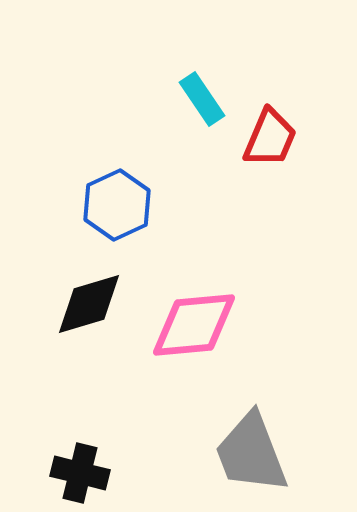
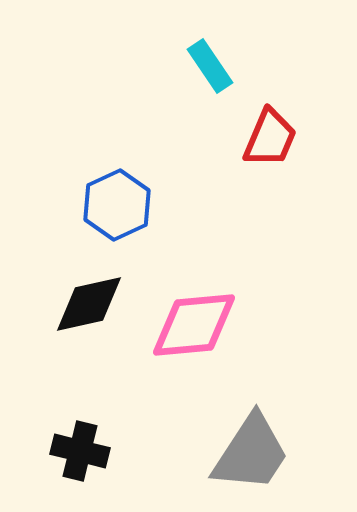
cyan rectangle: moved 8 px right, 33 px up
black diamond: rotated 4 degrees clockwise
gray trapezoid: rotated 126 degrees counterclockwise
black cross: moved 22 px up
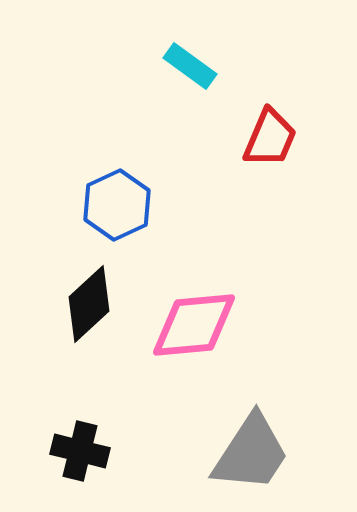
cyan rectangle: moved 20 px left; rotated 20 degrees counterclockwise
black diamond: rotated 30 degrees counterclockwise
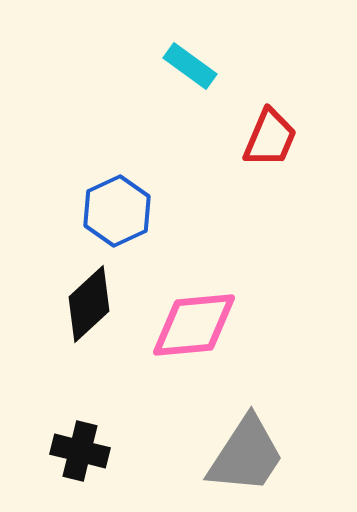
blue hexagon: moved 6 px down
gray trapezoid: moved 5 px left, 2 px down
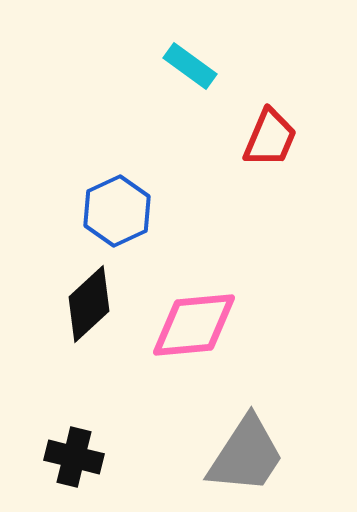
black cross: moved 6 px left, 6 px down
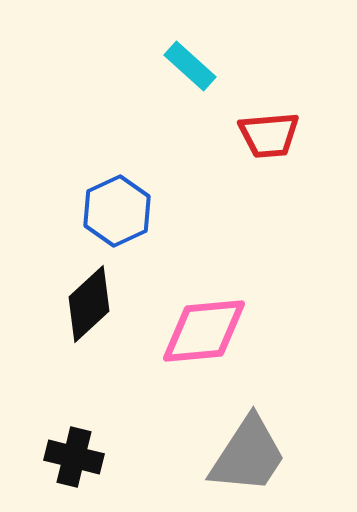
cyan rectangle: rotated 6 degrees clockwise
red trapezoid: moved 1 px left, 3 px up; rotated 62 degrees clockwise
pink diamond: moved 10 px right, 6 px down
gray trapezoid: moved 2 px right
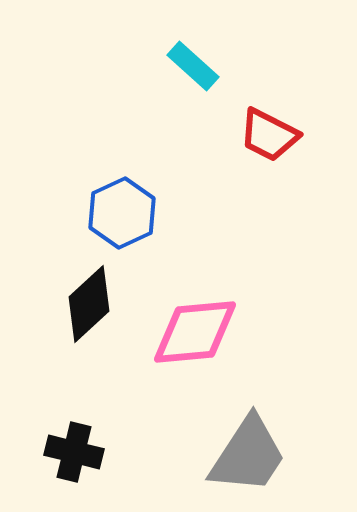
cyan rectangle: moved 3 px right
red trapezoid: rotated 32 degrees clockwise
blue hexagon: moved 5 px right, 2 px down
pink diamond: moved 9 px left, 1 px down
black cross: moved 5 px up
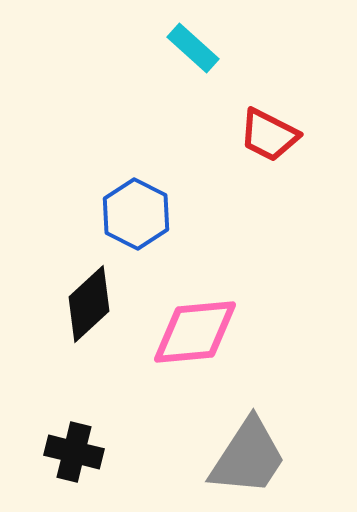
cyan rectangle: moved 18 px up
blue hexagon: moved 14 px right, 1 px down; rotated 8 degrees counterclockwise
gray trapezoid: moved 2 px down
